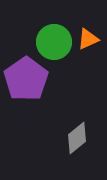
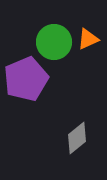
purple pentagon: rotated 12 degrees clockwise
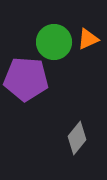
purple pentagon: rotated 27 degrees clockwise
gray diamond: rotated 12 degrees counterclockwise
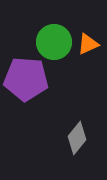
orange triangle: moved 5 px down
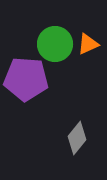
green circle: moved 1 px right, 2 px down
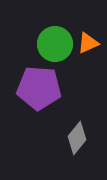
orange triangle: moved 1 px up
purple pentagon: moved 13 px right, 9 px down
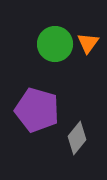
orange triangle: rotated 30 degrees counterclockwise
purple pentagon: moved 2 px left, 22 px down; rotated 12 degrees clockwise
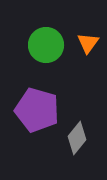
green circle: moved 9 px left, 1 px down
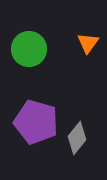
green circle: moved 17 px left, 4 px down
purple pentagon: moved 1 px left, 12 px down
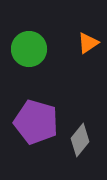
orange triangle: rotated 20 degrees clockwise
gray diamond: moved 3 px right, 2 px down
